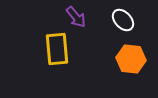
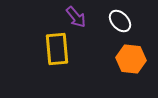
white ellipse: moved 3 px left, 1 px down
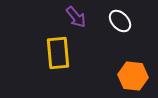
yellow rectangle: moved 1 px right, 4 px down
orange hexagon: moved 2 px right, 17 px down
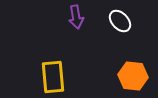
purple arrow: rotated 30 degrees clockwise
yellow rectangle: moved 5 px left, 24 px down
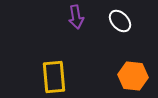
yellow rectangle: moved 1 px right
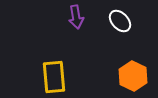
orange hexagon: rotated 20 degrees clockwise
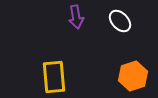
orange hexagon: rotated 16 degrees clockwise
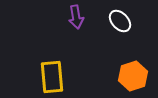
yellow rectangle: moved 2 px left
